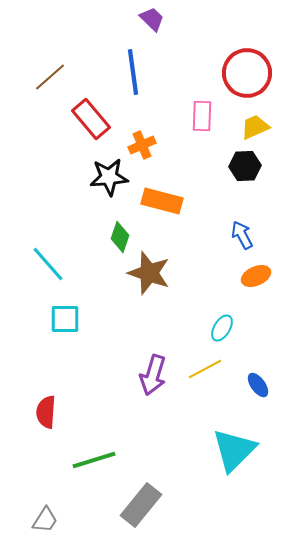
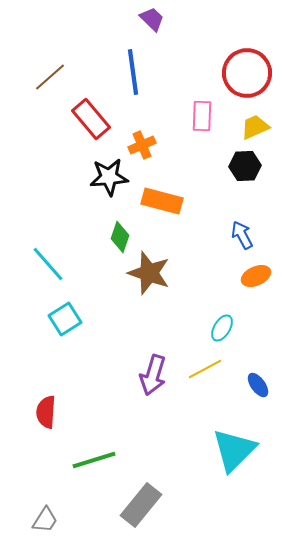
cyan square: rotated 32 degrees counterclockwise
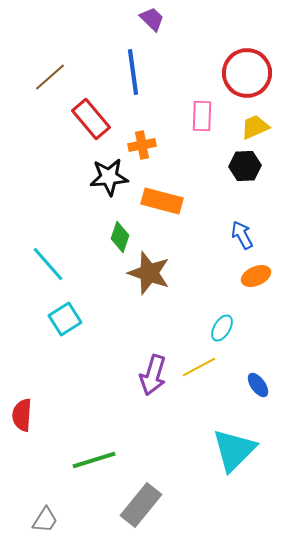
orange cross: rotated 12 degrees clockwise
yellow line: moved 6 px left, 2 px up
red semicircle: moved 24 px left, 3 px down
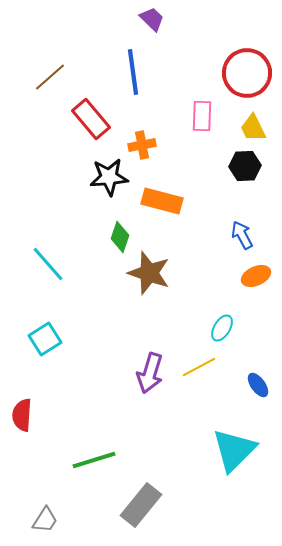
yellow trapezoid: moved 2 px left, 1 px down; rotated 92 degrees counterclockwise
cyan square: moved 20 px left, 20 px down
purple arrow: moved 3 px left, 2 px up
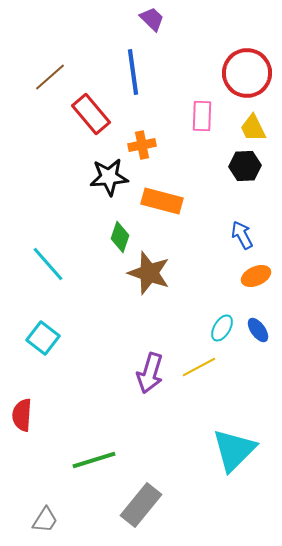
red rectangle: moved 5 px up
cyan square: moved 2 px left, 1 px up; rotated 20 degrees counterclockwise
blue ellipse: moved 55 px up
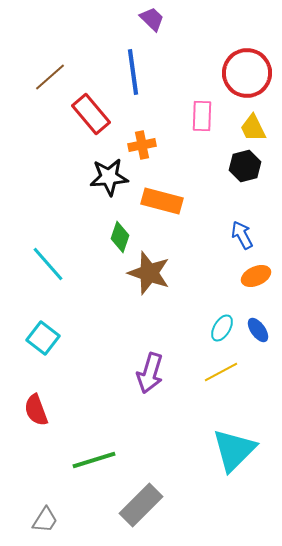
black hexagon: rotated 12 degrees counterclockwise
yellow line: moved 22 px right, 5 px down
red semicircle: moved 14 px right, 5 px up; rotated 24 degrees counterclockwise
gray rectangle: rotated 6 degrees clockwise
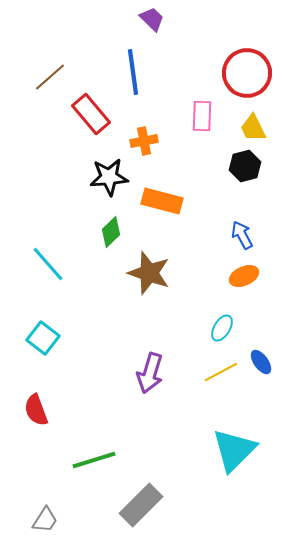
orange cross: moved 2 px right, 4 px up
green diamond: moved 9 px left, 5 px up; rotated 28 degrees clockwise
orange ellipse: moved 12 px left
blue ellipse: moved 3 px right, 32 px down
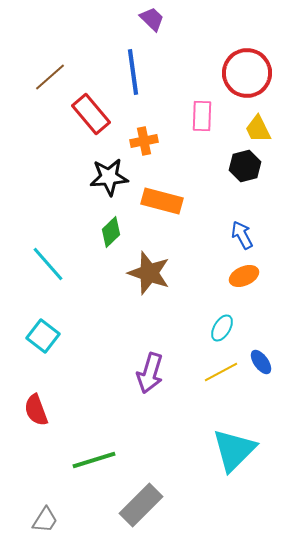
yellow trapezoid: moved 5 px right, 1 px down
cyan square: moved 2 px up
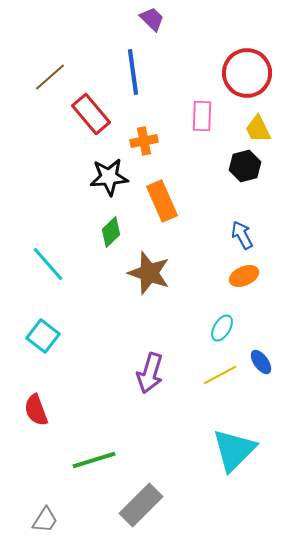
orange rectangle: rotated 51 degrees clockwise
yellow line: moved 1 px left, 3 px down
